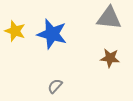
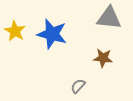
yellow star: rotated 10 degrees clockwise
brown star: moved 7 px left
gray semicircle: moved 23 px right
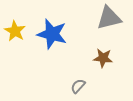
gray triangle: rotated 20 degrees counterclockwise
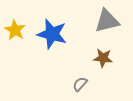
gray triangle: moved 2 px left, 3 px down
yellow star: moved 1 px up
gray semicircle: moved 2 px right, 2 px up
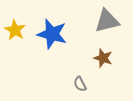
brown star: rotated 12 degrees clockwise
gray semicircle: rotated 70 degrees counterclockwise
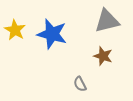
brown star: moved 2 px up
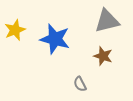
yellow star: rotated 20 degrees clockwise
blue star: moved 3 px right, 5 px down
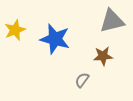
gray triangle: moved 5 px right
brown star: rotated 24 degrees counterclockwise
gray semicircle: moved 2 px right, 4 px up; rotated 63 degrees clockwise
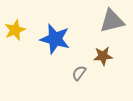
gray semicircle: moved 3 px left, 7 px up
